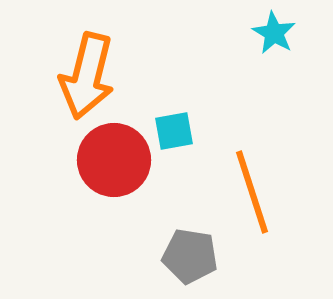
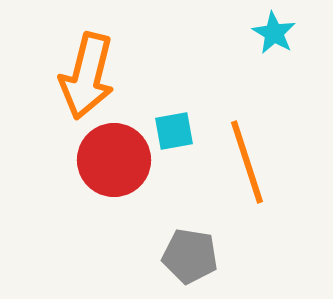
orange line: moved 5 px left, 30 px up
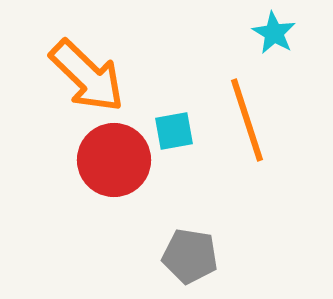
orange arrow: rotated 60 degrees counterclockwise
orange line: moved 42 px up
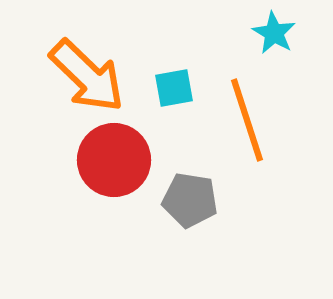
cyan square: moved 43 px up
gray pentagon: moved 56 px up
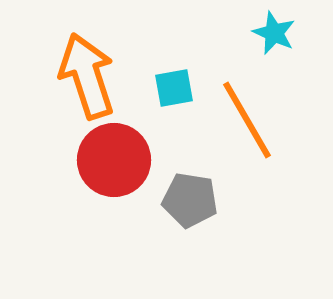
cyan star: rotated 6 degrees counterclockwise
orange arrow: rotated 152 degrees counterclockwise
orange line: rotated 12 degrees counterclockwise
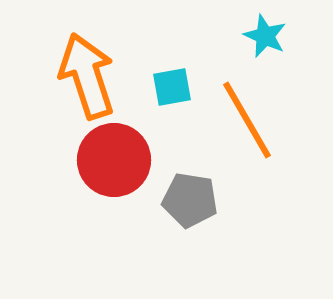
cyan star: moved 9 px left, 3 px down
cyan square: moved 2 px left, 1 px up
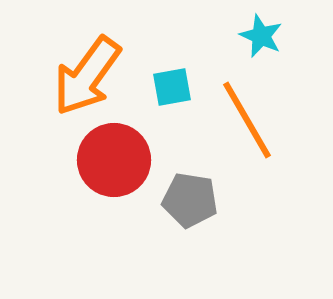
cyan star: moved 4 px left
orange arrow: rotated 126 degrees counterclockwise
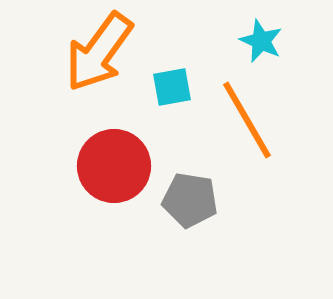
cyan star: moved 5 px down
orange arrow: moved 12 px right, 24 px up
red circle: moved 6 px down
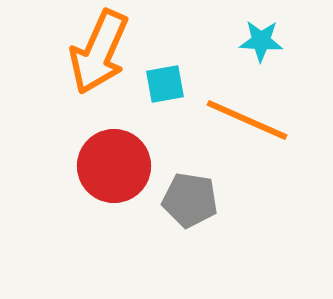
cyan star: rotated 21 degrees counterclockwise
orange arrow: rotated 12 degrees counterclockwise
cyan square: moved 7 px left, 3 px up
orange line: rotated 36 degrees counterclockwise
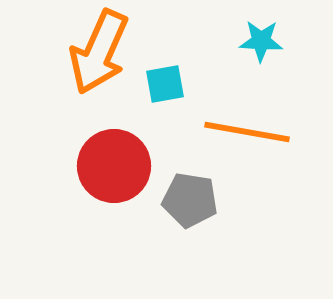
orange line: moved 12 px down; rotated 14 degrees counterclockwise
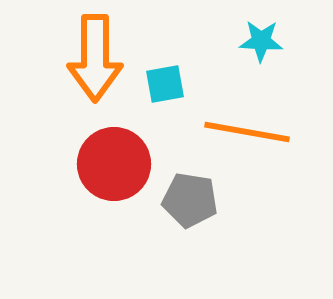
orange arrow: moved 4 px left, 6 px down; rotated 24 degrees counterclockwise
red circle: moved 2 px up
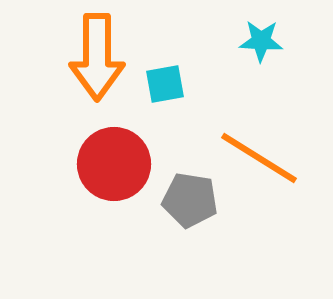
orange arrow: moved 2 px right, 1 px up
orange line: moved 12 px right, 26 px down; rotated 22 degrees clockwise
